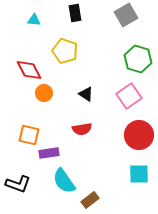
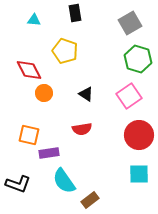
gray square: moved 4 px right, 8 px down
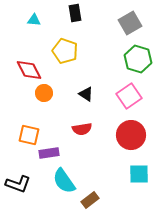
red circle: moved 8 px left
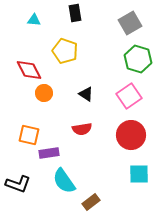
brown rectangle: moved 1 px right, 2 px down
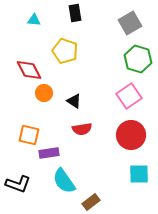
black triangle: moved 12 px left, 7 px down
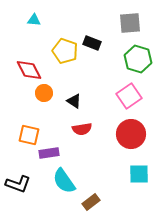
black rectangle: moved 17 px right, 30 px down; rotated 60 degrees counterclockwise
gray square: rotated 25 degrees clockwise
red circle: moved 1 px up
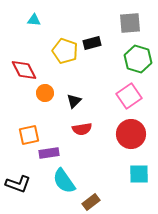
black rectangle: rotated 36 degrees counterclockwise
red diamond: moved 5 px left
orange circle: moved 1 px right
black triangle: rotated 42 degrees clockwise
orange square: rotated 25 degrees counterclockwise
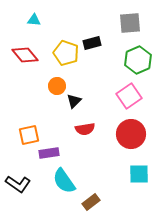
yellow pentagon: moved 1 px right, 2 px down
green hexagon: moved 1 px down; rotated 20 degrees clockwise
red diamond: moved 1 px right, 15 px up; rotated 12 degrees counterclockwise
orange circle: moved 12 px right, 7 px up
red semicircle: moved 3 px right
black L-shape: rotated 15 degrees clockwise
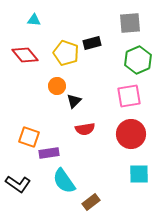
pink square: rotated 25 degrees clockwise
orange square: moved 2 px down; rotated 30 degrees clockwise
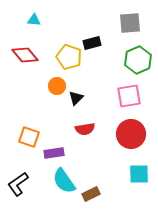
yellow pentagon: moved 3 px right, 4 px down
black triangle: moved 2 px right, 3 px up
purple rectangle: moved 5 px right
black L-shape: rotated 110 degrees clockwise
brown rectangle: moved 8 px up; rotated 12 degrees clockwise
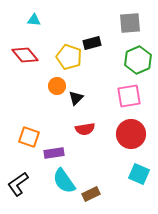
cyan square: rotated 25 degrees clockwise
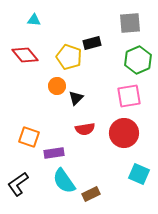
red circle: moved 7 px left, 1 px up
